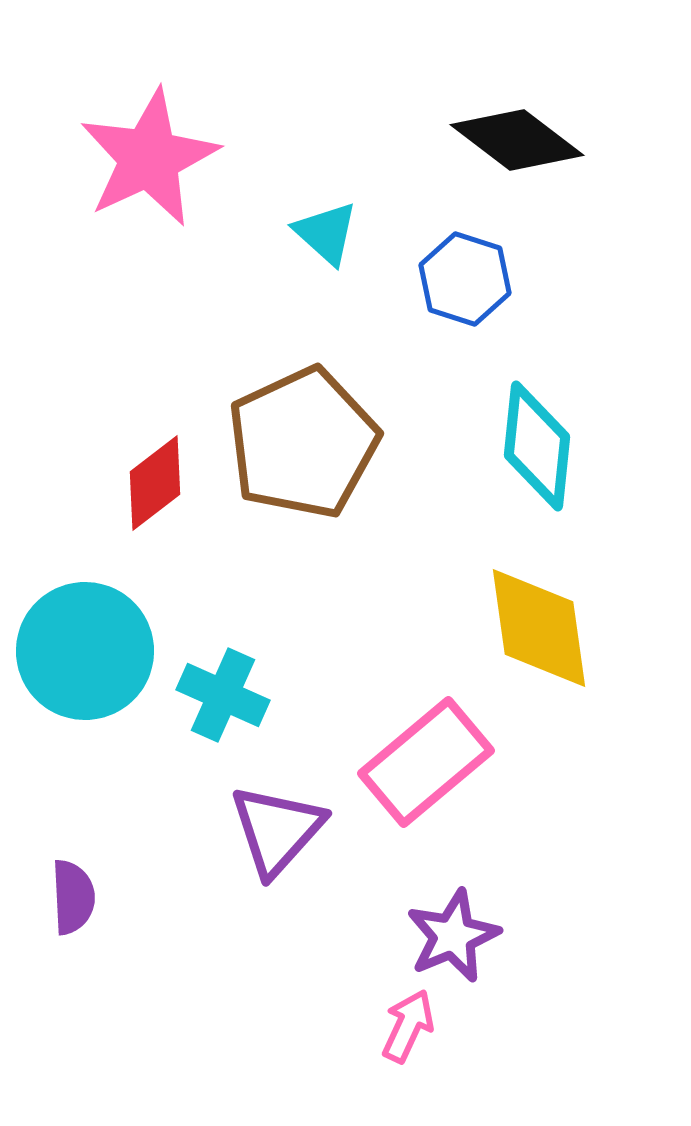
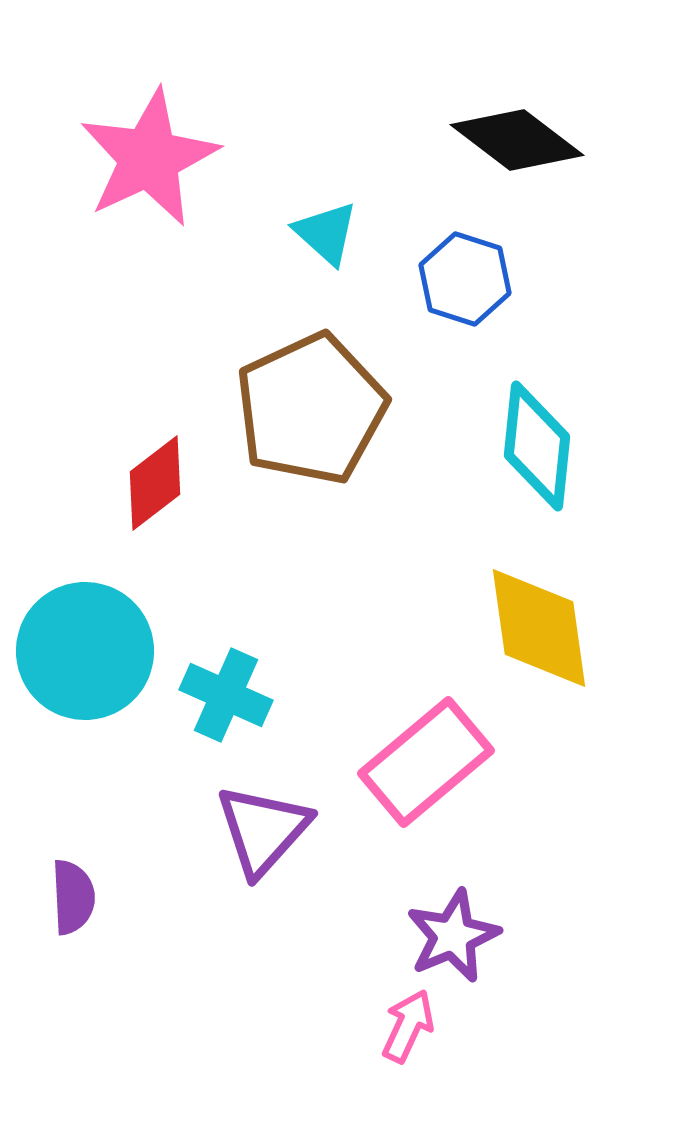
brown pentagon: moved 8 px right, 34 px up
cyan cross: moved 3 px right
purple triangle: moved 14 px left
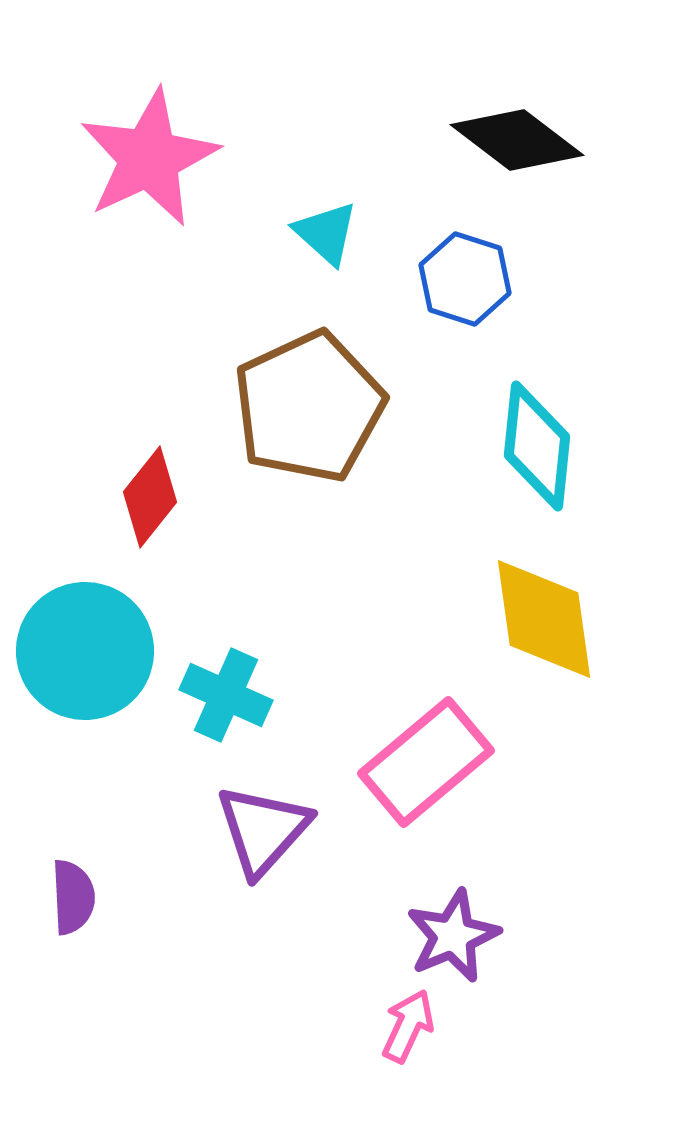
brown pentagon: moved 2 px left, 2 px up
red diamond: moved 5 px left, 14 px down; rotated 14 degrees counterclockwise
yellow diamond: moved 5 px right, 9 px up
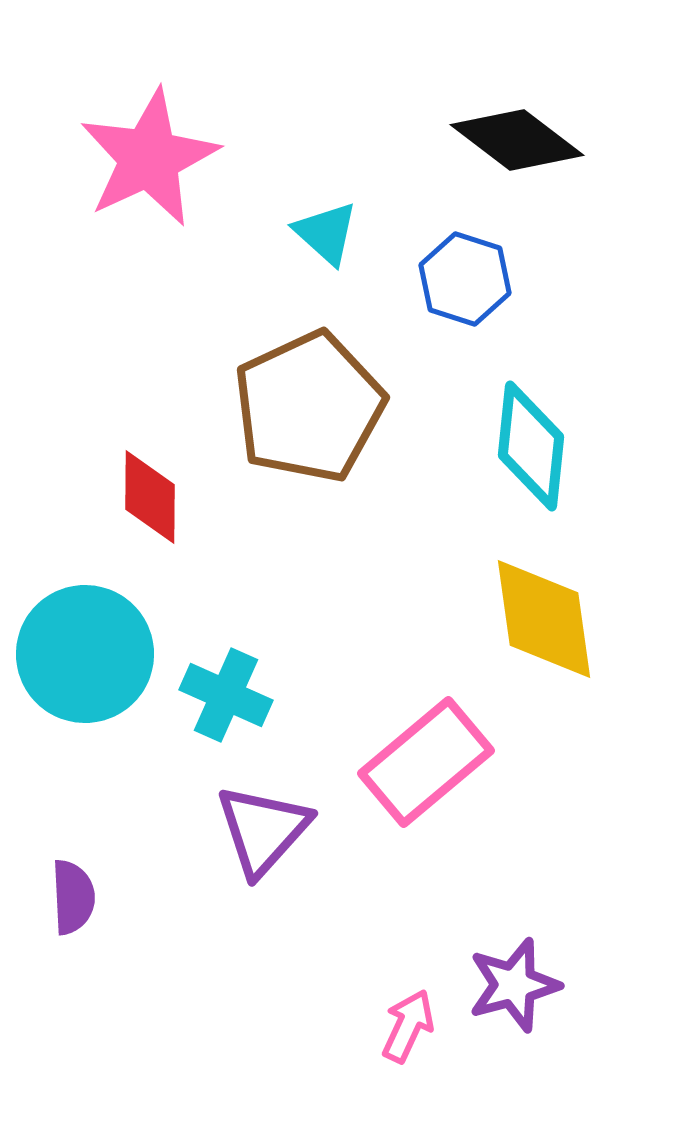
cyan diamond: moved 6 px left
red diamond: rotated 38 degrees counterclockwise
cyan circle: moved 3 px down
purple star: moved 61 px right, 49 px down; rotated 8 degrees clockwise
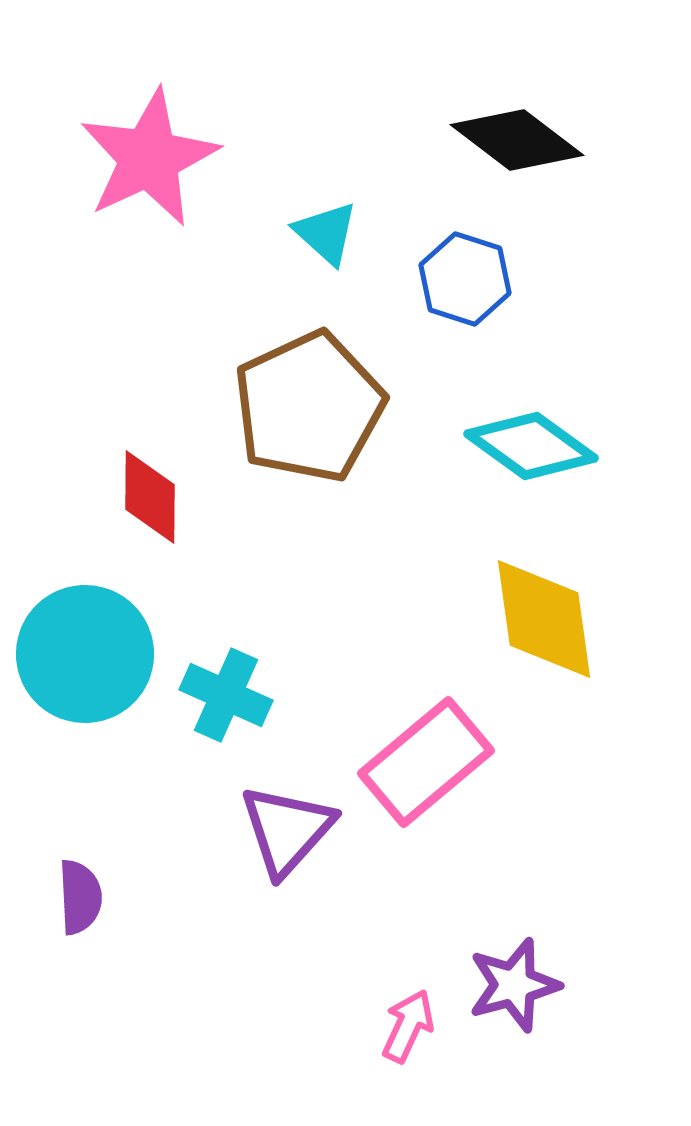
cyan diamond: rotated 60 degrees counterclockwise
purple triangle: moved 24 px right
purple semicircle: moved 7 px right
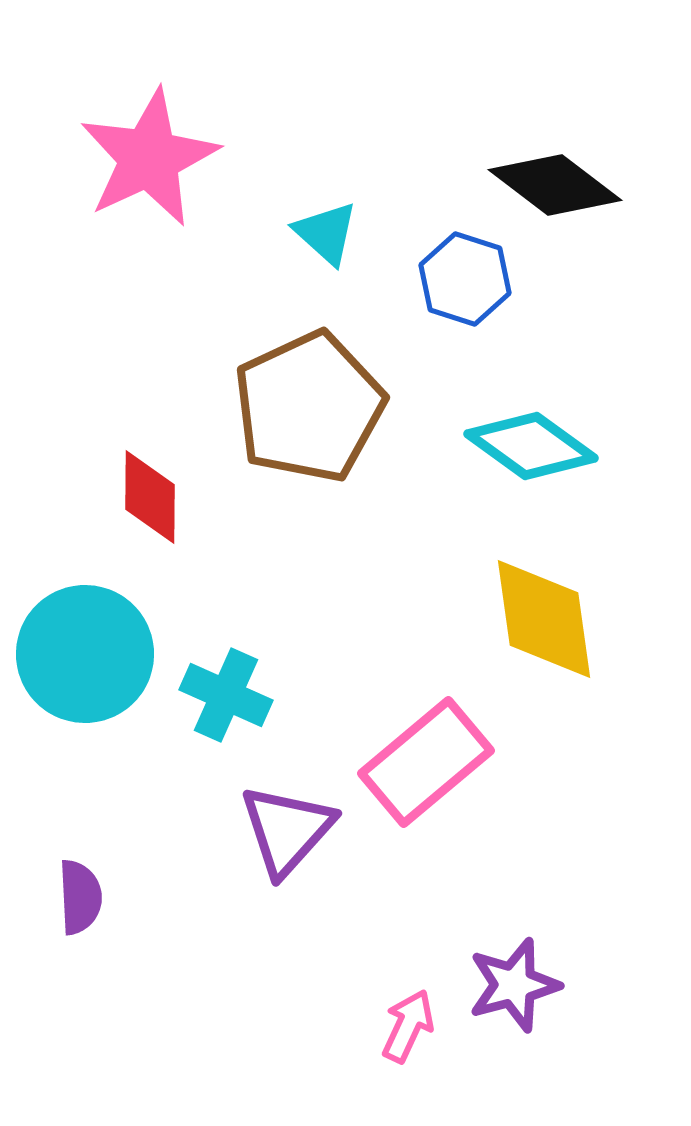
black diamond: moved 38 px right, 45 px down
